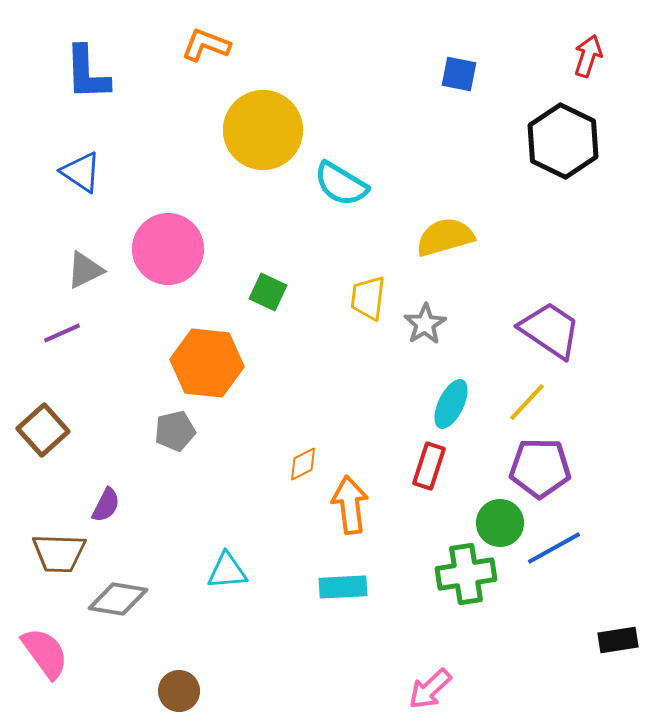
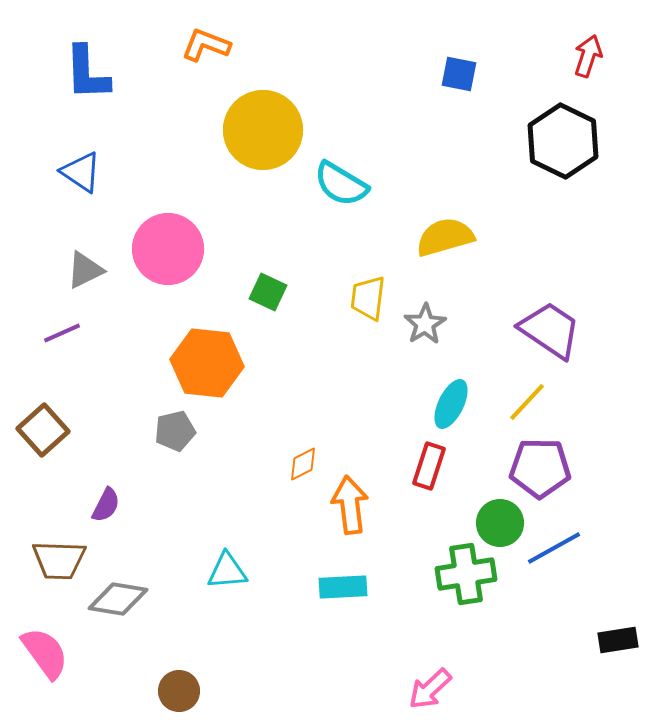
brown trapezoid: moved 7 px down
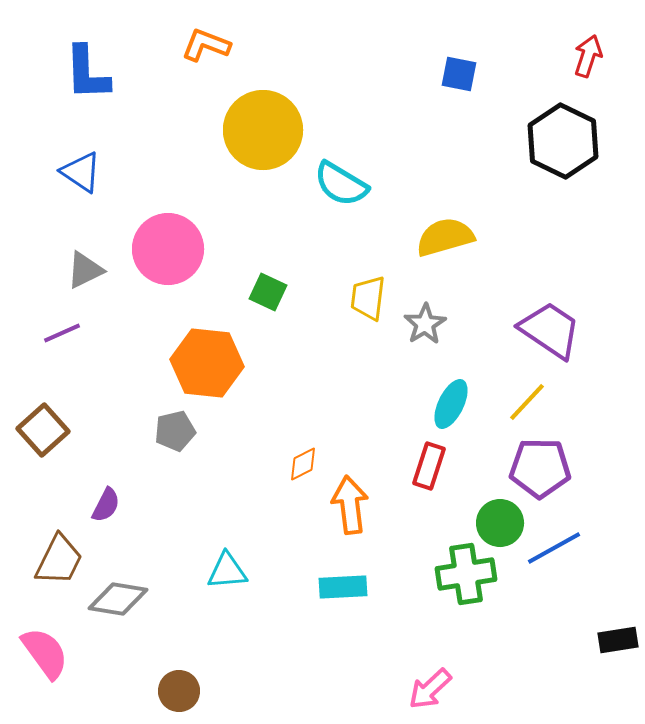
brown trapezoid: rotated 66 degrees counterclockwise
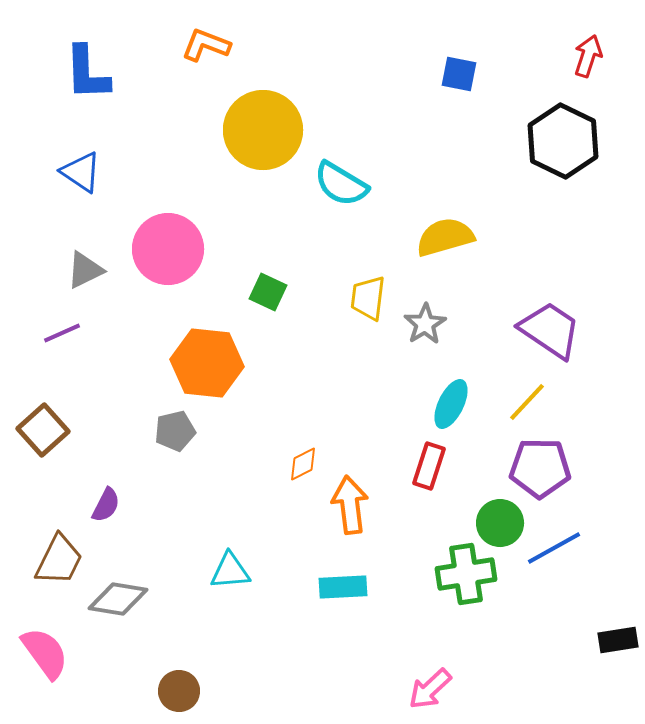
cyan triangle: moved 3 px right
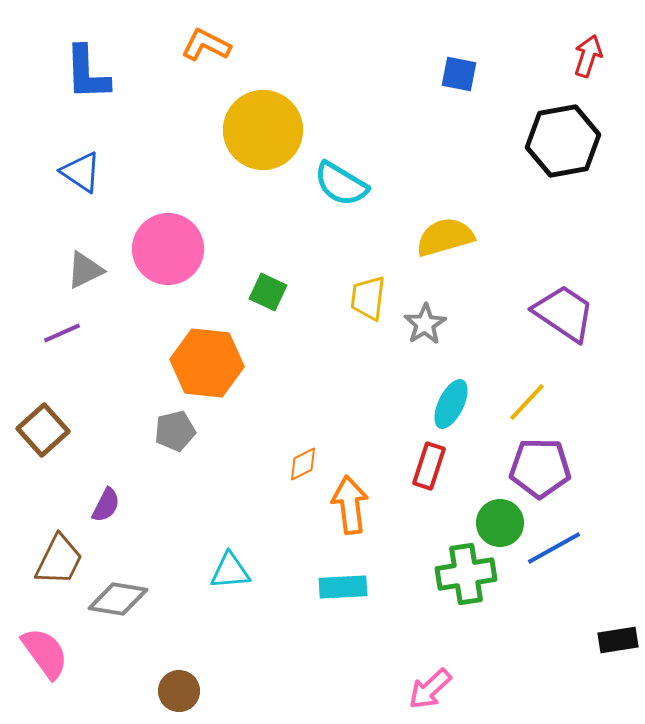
orange L-shape: rotated 6 degrees clockwise
black hexagon: rotated 24 degrees clockwise
purple trapezoid: moved 14 px right, 17 px up
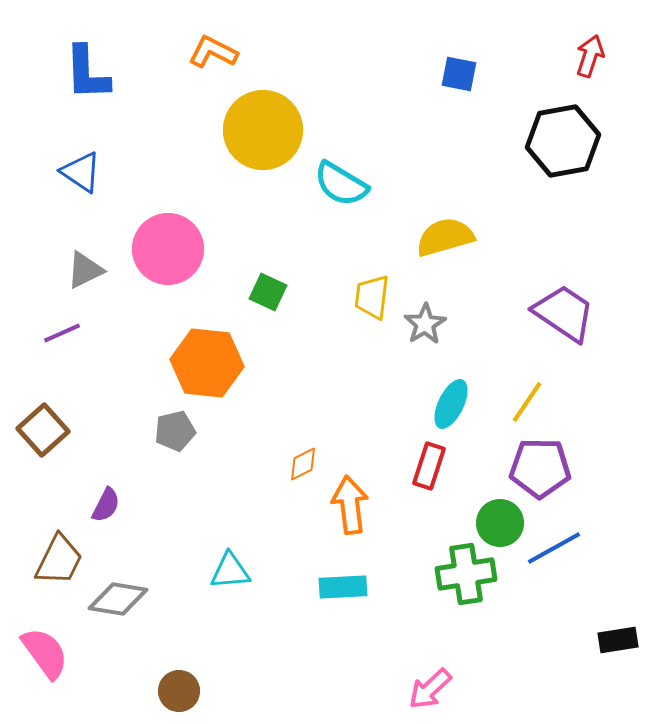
orange L-shape: moved 7 px right, 7 px down
red arrow: moved 2 px right
yellow trapezoid: moved 4 px right, 1 px up
yellow line: rotated 9 degrees counterclockwise
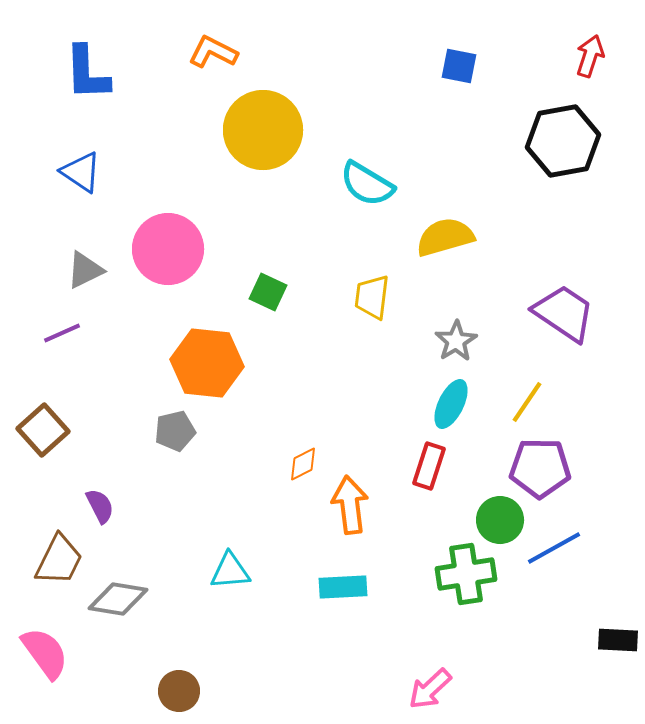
blue square: moved 8 px up
cyan semicircle: moved 26 px right
gray star: moved 31 px right, 17 px down
purple semicircle: moved 6 px left, 1 px down; rotated 54 degrees counterclockwise
green circle: moved 3 px up
black rectangle: rotated 12 degrees clockwise
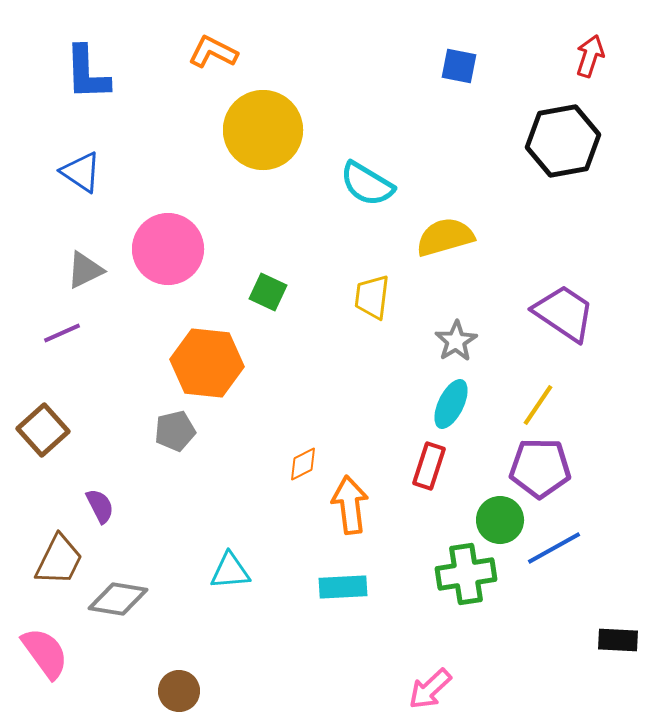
yellow line: moved 11 px right, 3 px down
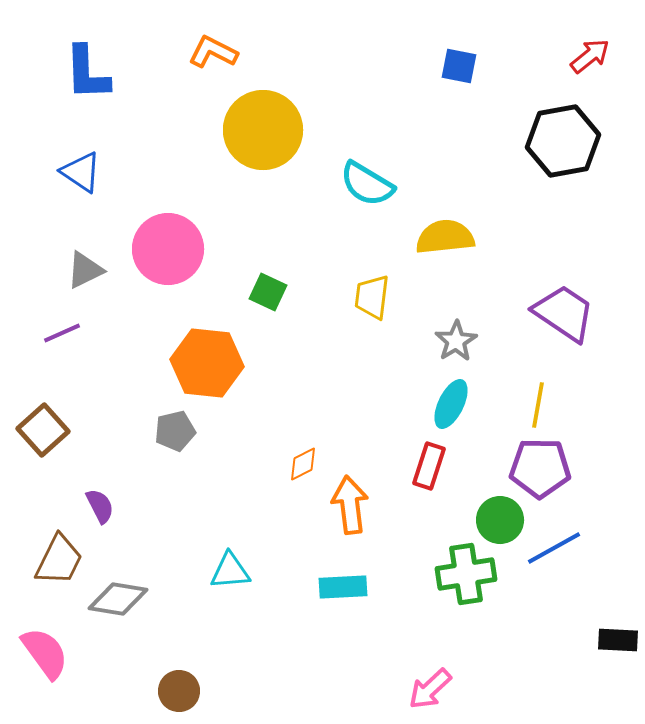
red arrow: rotated 33 degrees clockwise
yellow semicircle: rotated 10 degrees clockwise
yellow line: rotated 24 degrees counterclockwise
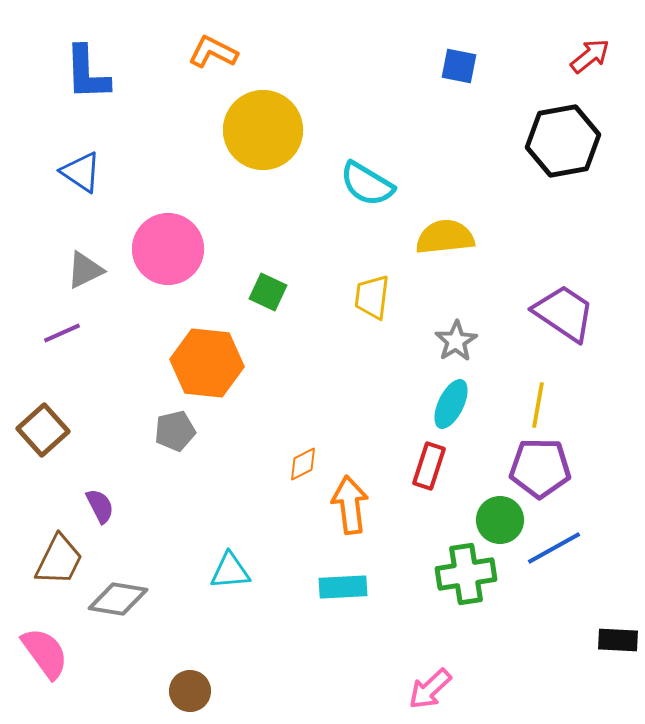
brown circle: moved 11 px right
